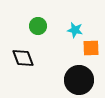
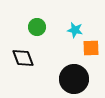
green circle: moved 1 px left, 1 px down
black circle: moved 5 px left, 1 px up
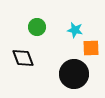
black circle: moved 5 px up
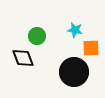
green circle: moved 9 px down
black circle: moved 2 px up
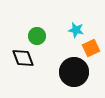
cyan star: moved 1 px right
orange square: rotated 24 degrees counterclockwise
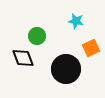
cyan star: moved 9 px up
black circle: moved 8 px left, 3 px up
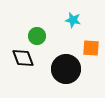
cyan star: moved 3 px left, 1 px up
orange square: rotated 30 degrees clockwise
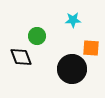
cyan star: rotated 14 degrees counterclockwise
black diamond: moved 2 px left, 1 px up
black circle: moved 6 px right
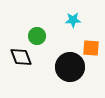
black circle: moved 2 px left, 2 px up
